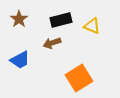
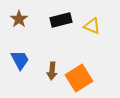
brown arrow: moved 28 px down; rotated 66 degrees counterclockwise
blue trapezoid: rotated 90 degrees counterclockwise
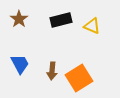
blue trapezoid: moved 4 px down
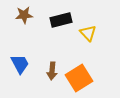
brown star: moved 5 px right, 4 px up; rotated 30 degrees clockwise
yellow triangle: moved 4 px left, 7 px down; rotated 24 degrees clockwise
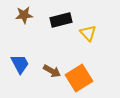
brown arrow: rotated 66 degrees counterclockwise
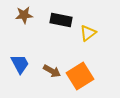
black rectangle: rotated 25 degrees clockwise
yellow triangle: rotated 36 degrees clockwise
orange square: moved 1 px right, 2 px up
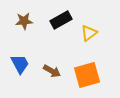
brown star: moved 6 px down
black rectangle: rotated 40 degrees counterclockwise
yellow triangle: moved 1 px right
orange square: moved 7 px right, 1 px up; rotated 16 degrees clockwise
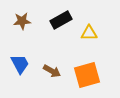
brown star: moved 2 px left
yellow triangle: rotated 36 degrees clockwise
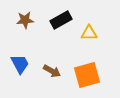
brown star: moved 3 px right, 1 px up
